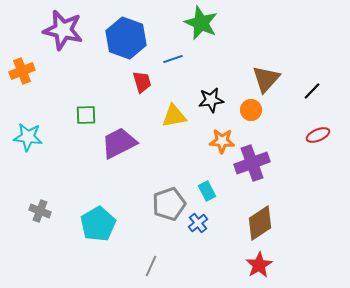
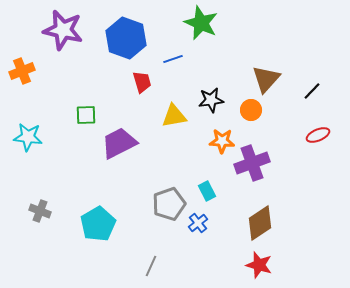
red star: rotated 24 degrees counterclockwise
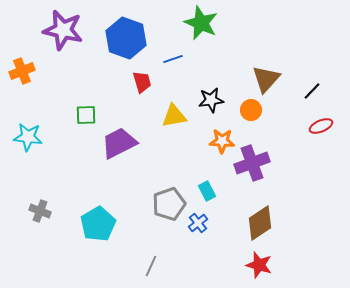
red ellipse: moved 3 px right, 9 px up
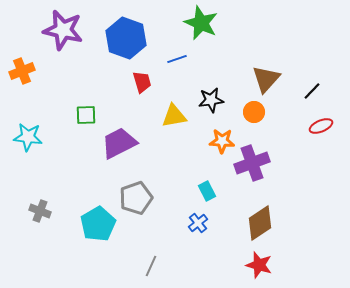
blue line: moved 4 px right
orange circle: moved 3 px right, 2 px down
gray pentagon: moved 33 px left, 6 px up
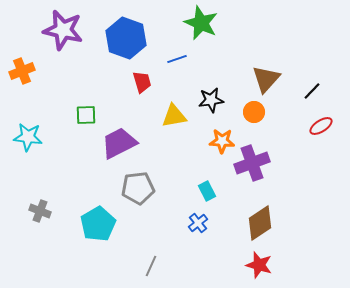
red ellipse: rotated 10 degrees counterclockwise
gray pentagon: moved 2 px right, 10 px up; rotated 12 degrees clockwise
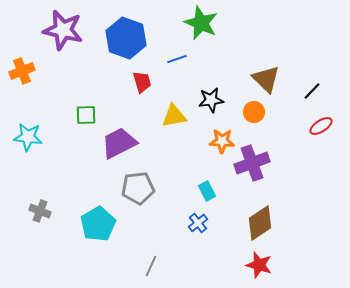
brown triangle: rotated 28 degrees counterclockwise
